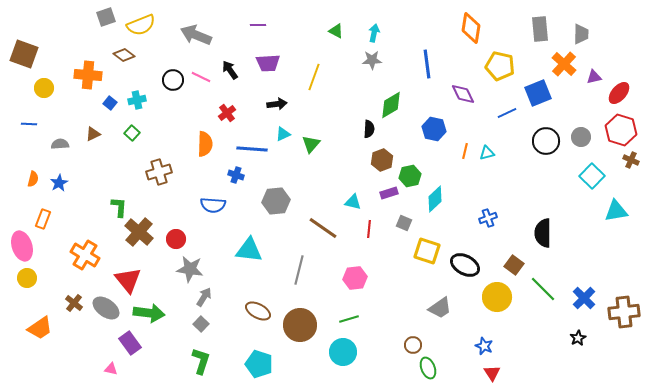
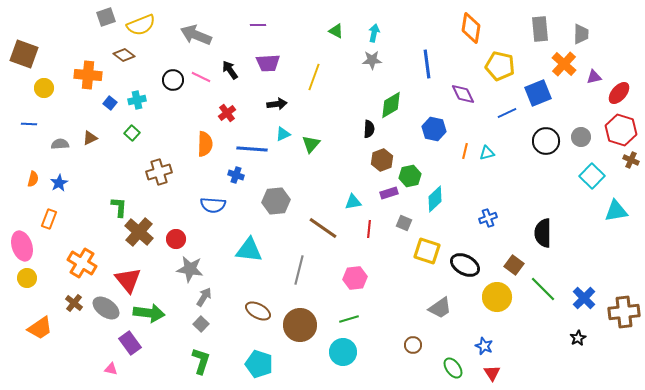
brown triangle at (93, 134): moved 3 px left, 4 px down
cyan triangle at (353, 202): rotated 24 degrees counterclockwise
orange rectangle at (43, 219): moved 6 px right
orange cross at (85, 255): moved 3 px left, 8 px down
green ellipse at (428, 368): moved 25 px right; rotated 15 degrees counterclockwise
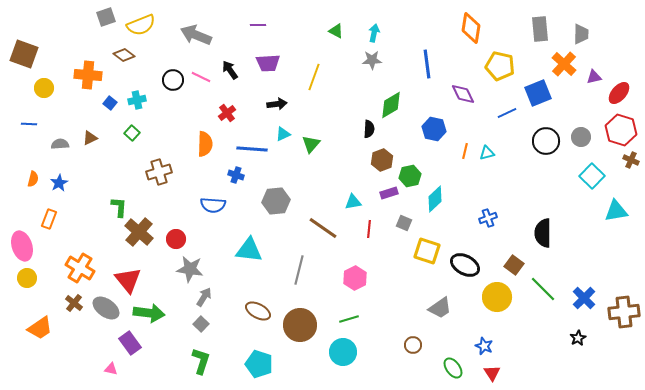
orange cross at (82, 263): moved 2 px left, 5 px down
pink hexagon at (355, 278): rotated 20 degrees counterclockwise
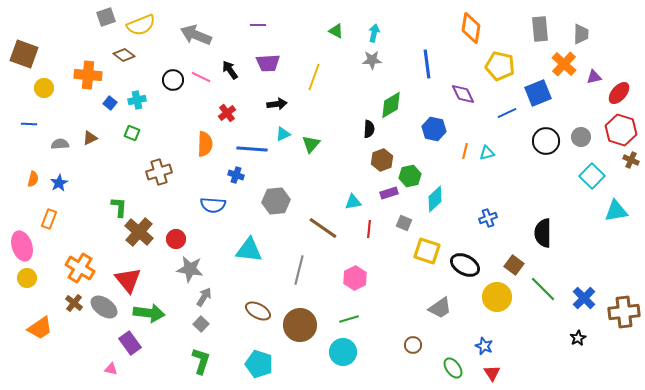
green square at (132, 133): rotated 21 degrees counterclockwise
gray ellipse at (106, 308): moved 2 px left, 1 px up
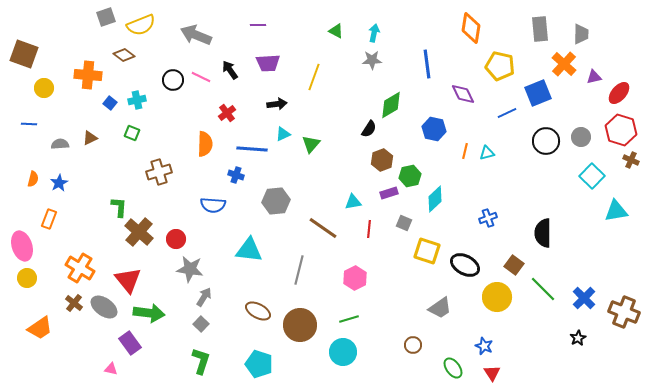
black semicircle at (369, 129): rotated 30 degrees clockwise
brown cross at (624, 312): rotated 28 degrees clockwise
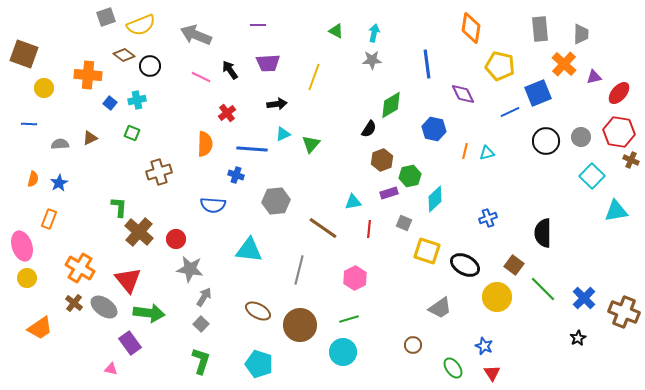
black circle at (173, 80): moved 23 px left, 14 px up
blue line at (507, 113): moved 3 px right, 1 px up
red hexagon at (621, 130): moved 2 px left, 2 px down; rotated 8 degrees counterclockwise
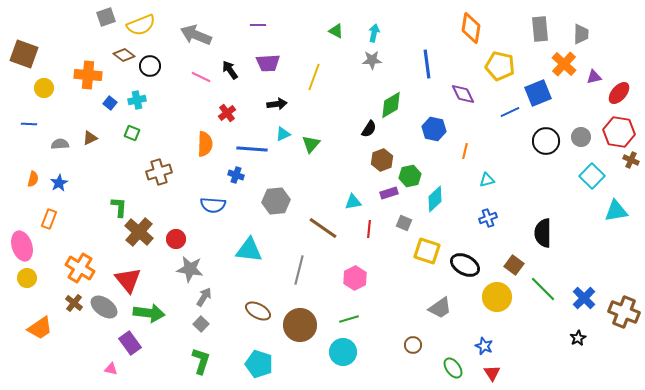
cyan triangle at (487, 153): moved 27 px down
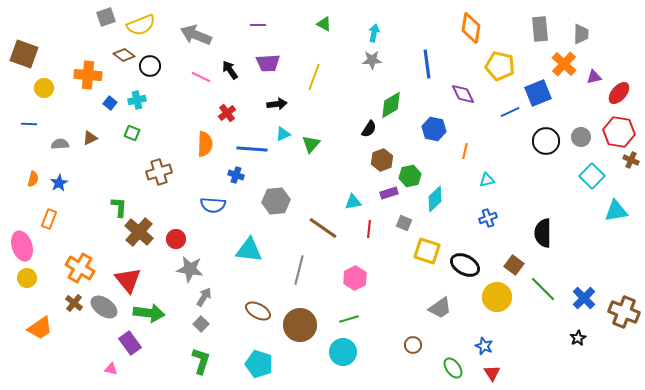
green triangle at (336, 31): moved 12 px left, 7 px up
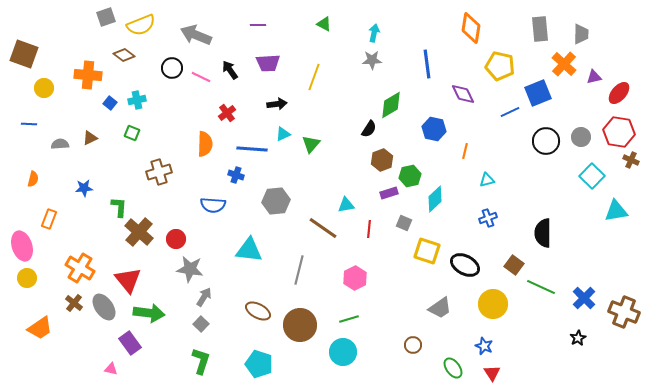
black circle at (150, 66): moved 22 px right, 2 px down
blue star at (59, 183): moved 25 px right, 5 px down; rotated 24 degrees clockwise
cyan triangle at (353, 202): moved 7 px left, 3 px down
green line at (543, 289): moved 2 px left, 2 px up; rotated 20 degrees counterclockwise
yellow circle at (497, 297): moved 4 px left, 7 px down
gray ellipse at (104, 307): rotated 20 degrees clockwise
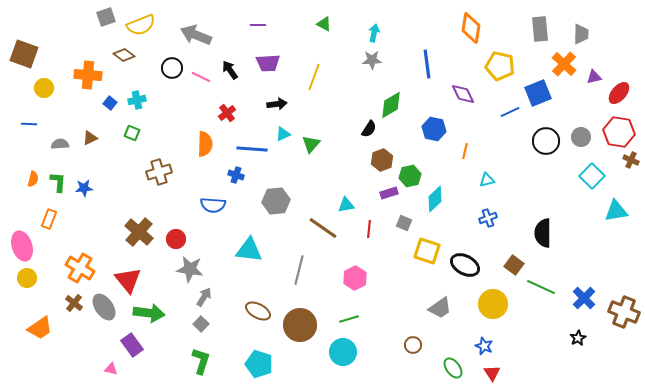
green L-shape at (119, 207): moved 61 px left, 25 px up
purple rectangle at (130, 343): moved 2 px right, 2 px down
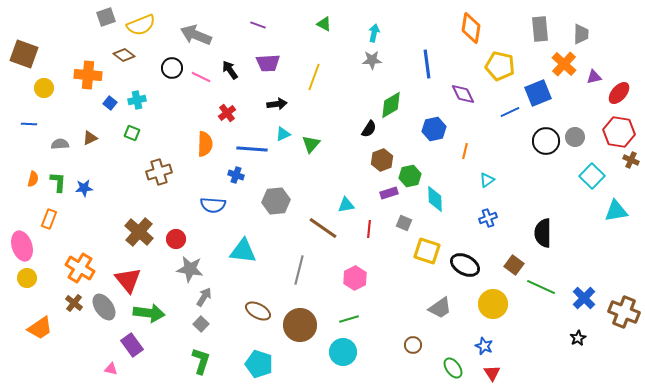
purple line at (258, 25): rotated 21 degrees clockwise
blue hexagon at (434, 129): rotated 25 degrees counterclockwise
gray circle at (581, 137): moved 6 px left
cyan triangle at (487, 180): rotated 21 degrees counterclockwise
cyan diamond at (435, 199): rotated 48 degrees counterclockwise
cyan triangle at (249, 250): moved 6 px left, 1 px down
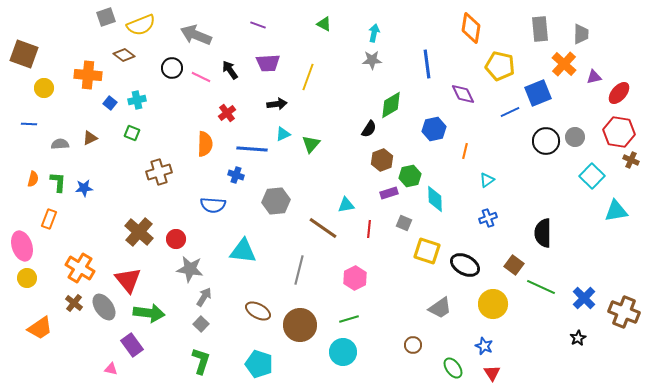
yellow line at (314, 77): moved 6 px left
